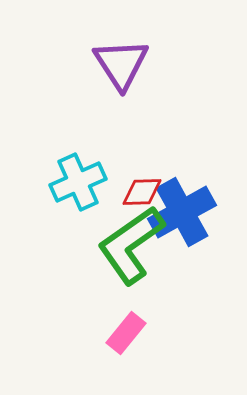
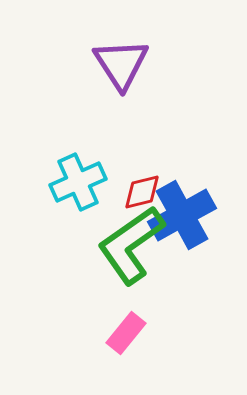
red diamond: rotated 12 degrees counterclockwise
blue cross: moved 3 px down
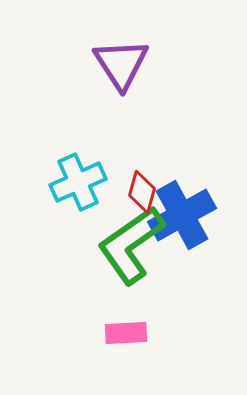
red diamond: rotated 60 degrees counterclockwise
pink rectangle: rotated 48 degrees clockwise
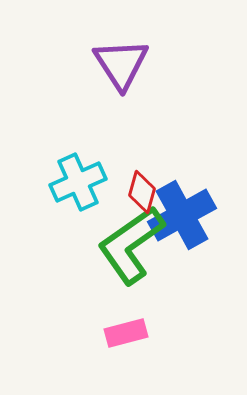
pink rectangle: rotated 12 degrees counterclockwise
